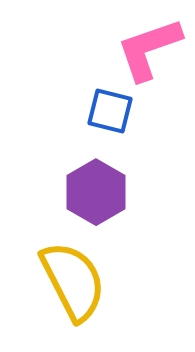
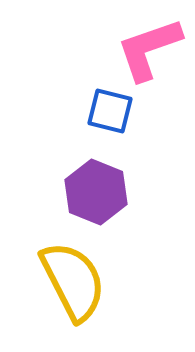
purple hexagon: rotated 8 degrees counterclockwise
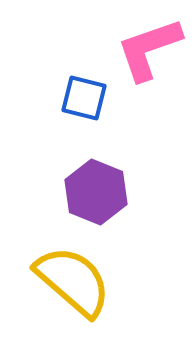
blue square: moved 26 px left, 13 px up
yellow semicircle: rotated 22 degrees counterclockwise
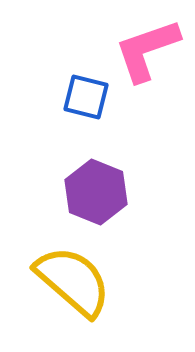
pink L-shape: moved 2 px left, 1 px down
blue square: moved 2 px right, 1 px up
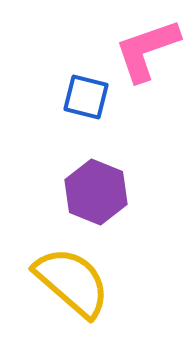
yellow semicircle: moved 1 px left, 1 px down
